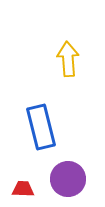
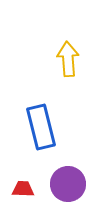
purple circle: moved 5 px down
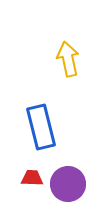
yellow arrow: rotated 8 degrees counterclockwise
red trapezoid: moved 9 px right, 11 px up
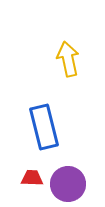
blue rectangle: moved 3 px right
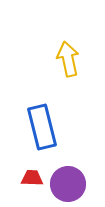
blue rectangle: moved 2 px left
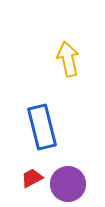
red trapezoid: rotated 30 degrees counterclockwise
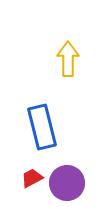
yellow arrow: rotated 12 degrees clockwise
purple circle: moved 1 px left, 1 px up
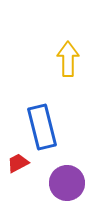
red trapezoid: moved 14 px left, 15 px up
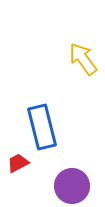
yellow arrow: moved 15 px right; rotated 36 degrees counterclockwise
purple circle: moved 5 px right, 3 px down
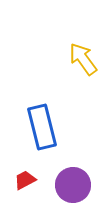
red trapezoid: moved 7 px right, 17 px down
purple circle: moved 1 px right, 1 px up
